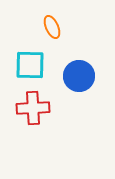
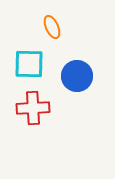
cyan square: moved 1 px left, 1 px up
blue circle: moved 2 px left
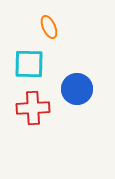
orange ellipse: moved 3 px left
blue circle: moved 13 px down
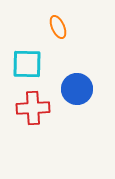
orange ellipse: moved 9 px right
cyan square: moved 2 px left
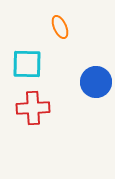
orange ellipse: moved 2 px right
blue circle: moved 19 px right, 7 px up
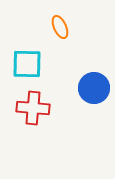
blue circle: moved 2 px left, 6 px down
red cross: rotated 8 degrees clockwise
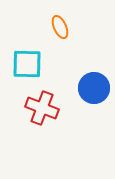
red cross: moved 9 px right; rotated 16 degrees clockwise
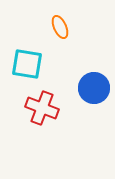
cyan square: rotated 8 degrees clockwise
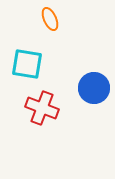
orange ellipse: moved 10 px left, 8 px up
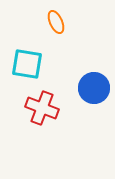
orange ellipse: moved 6 px right, 3 px down
